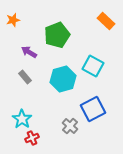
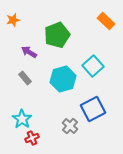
cyan square: rotated 20 degrees clockwise
gray rectangle: moved 1 px down
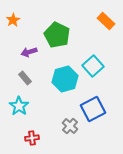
orange star: rotated 16 degrees counterclockwise
green pentagon: rotated 25 degrees counterclockwise
purple arrow: rotated 49 degrees counterclockwise
cyan hexagon: moved 2 px right
cyan star: moved 3 px left, 13 px up
red cross: rotated 16 degrees clockwise
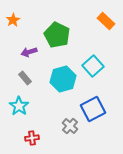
cyan hexagon: moved 2 px left
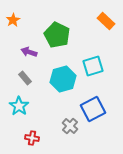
purple arrow: rotated 35 degrees clockwise
cyan square: rotated 25 degrees clockwise
red cross: rotated 16 degrees clockwise
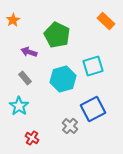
red cross: rotated 24 degrees clockwise
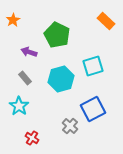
cyan hexagon: moved 2 px left
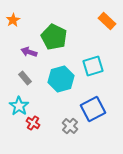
orange rectangle: moved 1 px right
green pentagon: moved 3 px left, 2 px down
red cross: moved 1 px right, 15 px up
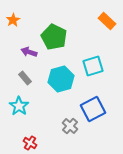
red cross: moved 3 px left, 20 px down
